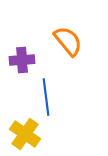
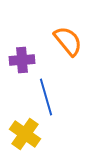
blue line: rotated 9 degrees counterclockwise
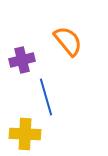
purple cross: rotated 10 degrees counterclockwise
yellow cross: rotated 32 degrees counterclockwise
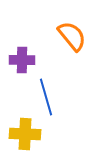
orange semicircle: moved 4 px right, 5 px up
purple cross: rotated 15 degrees clockwise
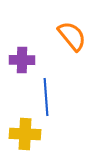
blue line: rotated 12 degrees clockwise
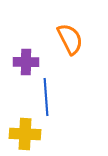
orange semicircle: moved 2 px left, 3 px down; rotated 12 degrees clockwise
purple cross: moved 4 px right, 2 px down
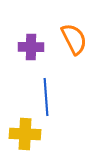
orange semicircle: moved 4 px right
purple cross: moved 5 px right, 15 px up
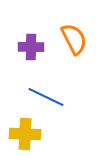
blue line: rotated 60 degrees counterclockwise
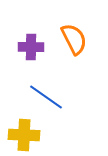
blue line: rotated 9 degrees clockwise
yellow cross: moved 1 px left, 1 px down
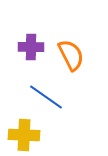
orange semicircle: moved 3 px left, 16 px down
